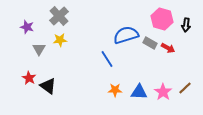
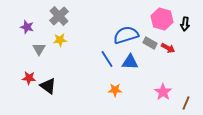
black arrow: moved 1 px left, 1 px up
red star: rotated 24 degrees counterclockwise
brown line: moved 1 px right, 15 px down; rotated 24 degrees counterclockwise
blue triangle: moved 9 px left, 30 px up
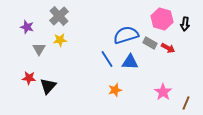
black triangle: rotated 36 degrees clockwise
orange star: rotated 16 degrees counterclockwise
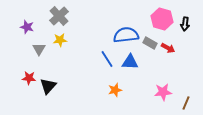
blue semicircle: rotated 10 degrees clockwise
pink star: rotated 30 degrees clockwise
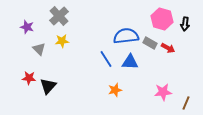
blue semicircle: moved 1 px down
yellow star: moved 2 px right, 1 px down
gray triangle: rotated 16 degrees counterclockwise
blue line: moved 1 px left
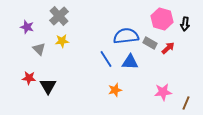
red arrow: rotated 72 degrees counterclockwise
black triangle: rotated 12 degrees counterclockwise
